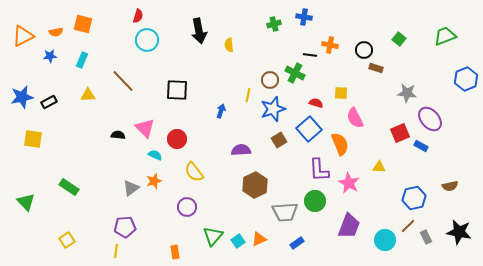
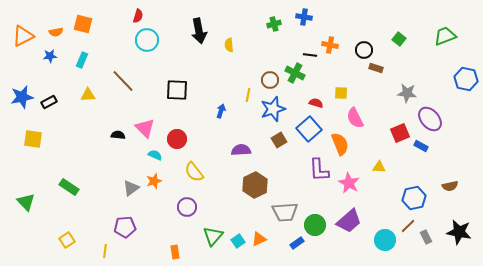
blue hexagon at (466, 79): rotated 25 degrees counterclockwise
green circle at (315, 201): moved 24 px down
purple trapezoid at (349, 226): moved 5 px up; rotated 28 degrees clockwise
yellow line at (116, 251): moved 11 px left
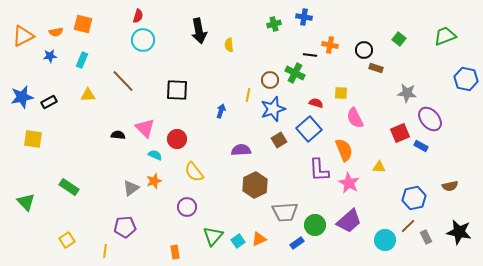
cyan circle at (147, 40): moved 4 px left
orange semicircle at (340, 144): moved 4 px right, 6 px down
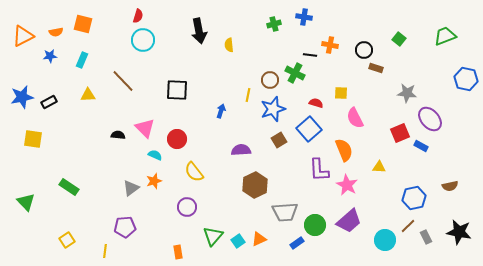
pink star at (349, 183): moved 2 px left, 2 px down
orange rectangle at (175, 252): moved 3 px right
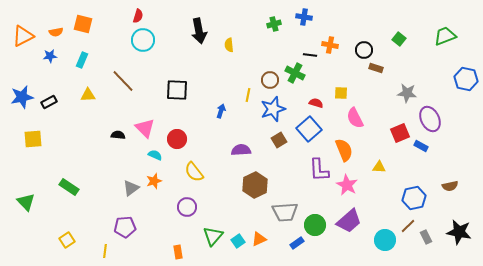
purple ellipse at (430, 119): rotated 15 degrees clockwise
yellow square at (33, 139): rotated 12 degrees counterclockwise
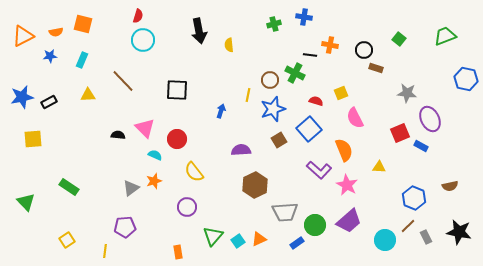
yellow square at (341, 93): rotated 24 degrees counterclockwise
red semicircle at (316, 103): moved 2 px up
purple L-shape at (319, 170): rotated 45 degrees counterclockwise
blue hexagon at (414, 198): rotated 25 degrees counterclockwise
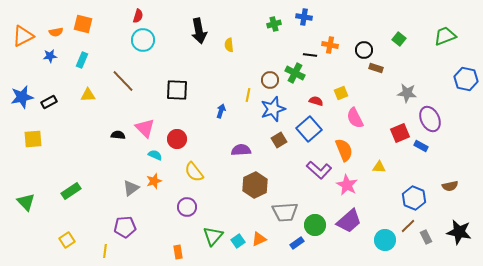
green rectangle at (69, 187): moved 2 px right, 4 px down; rotated 66 degrees counterclockwise
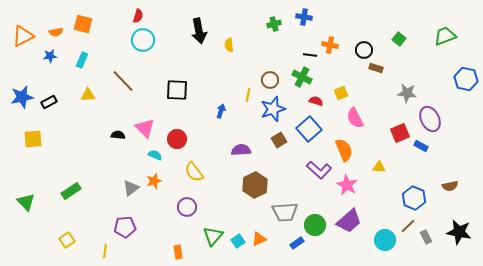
green cross at (295, 73): moved 7 px right, 4 px down
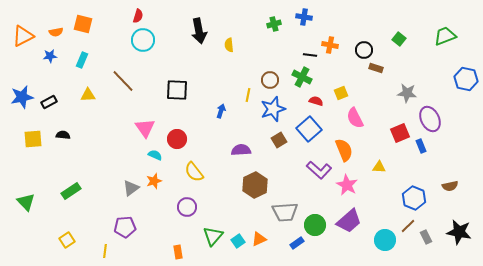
pink triangle at (145, 128): rotated 10 degrees clockwise
black semicircle at (118, 135): moved 55 px left
blue rectangle at (421, 146): rotated 40 degrees clockwise
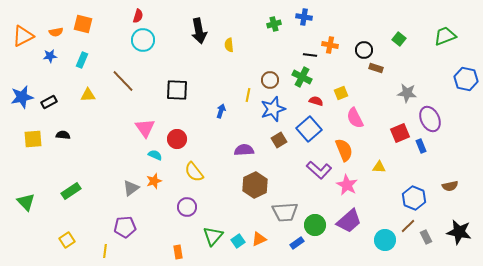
purple semicircle at (241, 150): moved 3 px right
